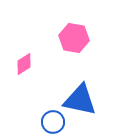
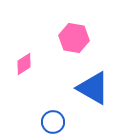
blue triangle: moved 13 px right, 12 px up; rotated 18 degrees clockwise
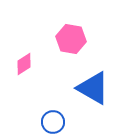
pink hexagon: moved 3 px left, 1 px down
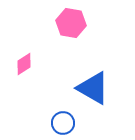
pink hexagon: moved 16 px up
blue circle: moved 10 px right, 1 px down
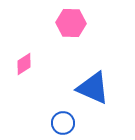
pink hexagon: rotated 8 degrees counterclockwise
blue triangle: rotated 6 degrees counterclockwise
